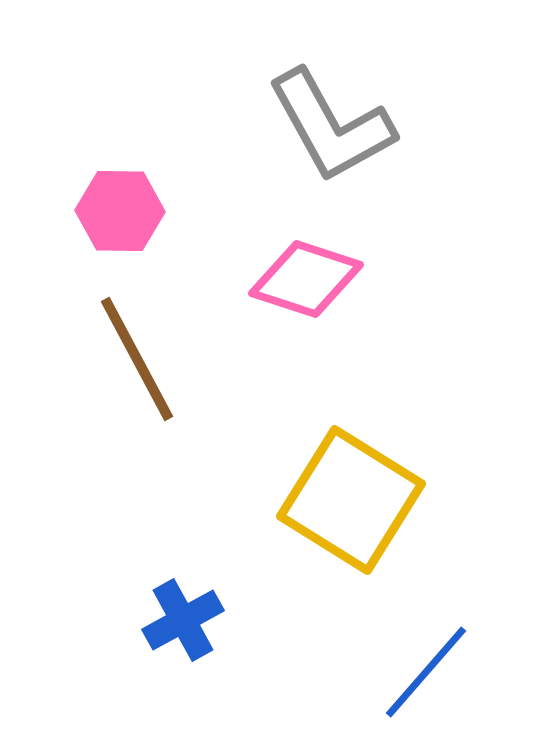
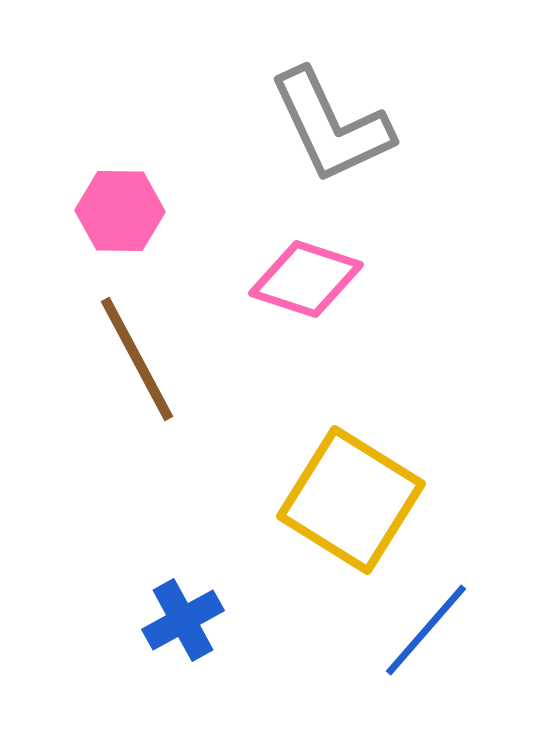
gray L-shape: rotated 4 degrees clockwise
blue line: moved 42 px up
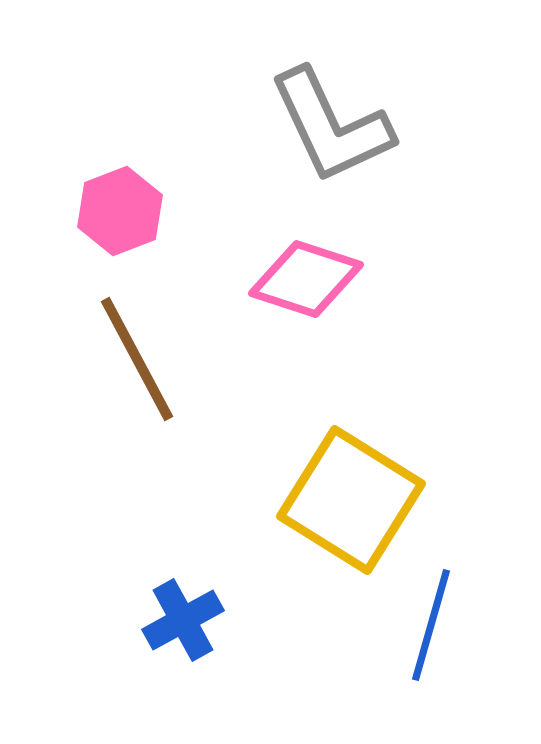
pink hexagon: rotated 22 degrees counterclockwise
blue line: moved 5 px right, 5 px up; rotated 25 degrees counterclockwise
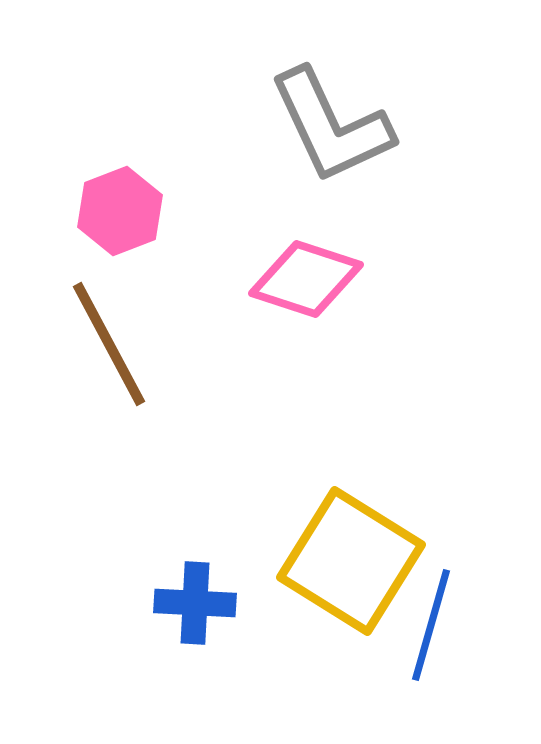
brown line: moved 28 px left, 15 px up
yellow square: moved 61 px down
blue cross: moved 12 px right, 17 px up; rotated 32 degrees clockwise
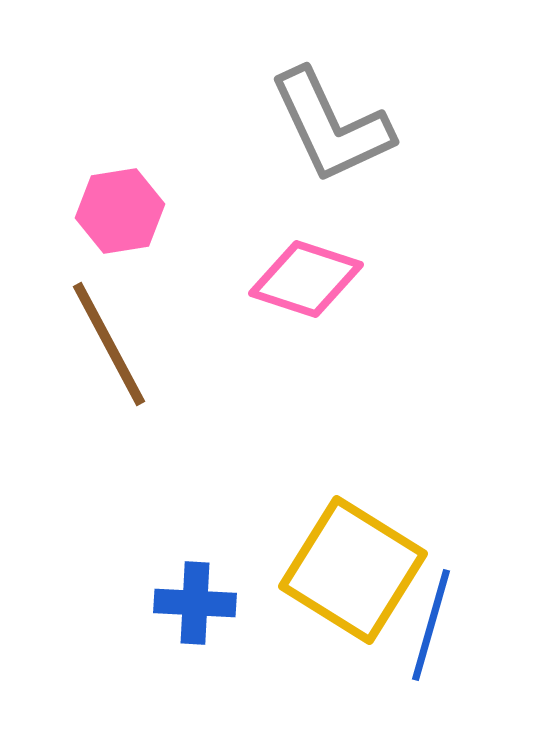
pink hexagon: rotated 12 degrees clockwise
yellow square: moved 2 px right, 9 px down
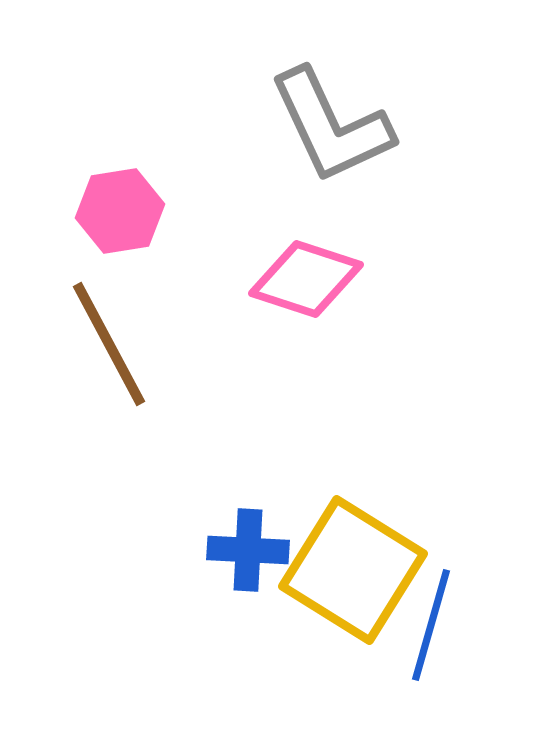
blue cross: moved 53 px right, 53 px up
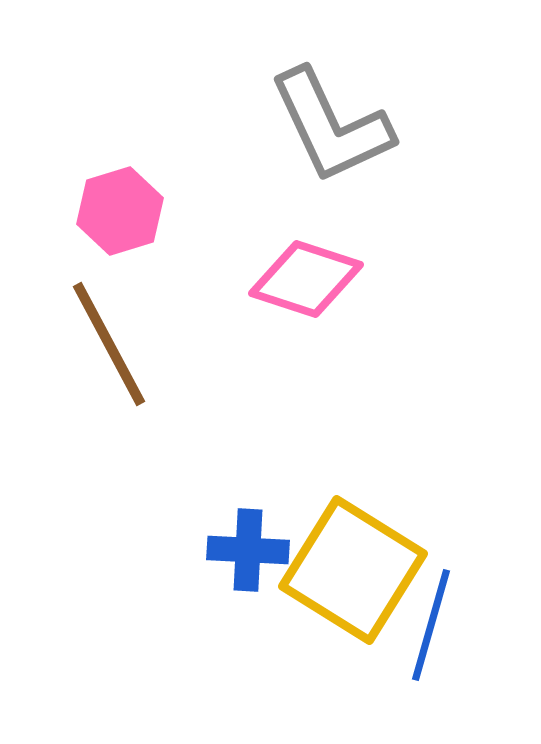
pink hexagon: rotated 8 degrees counterclockwise
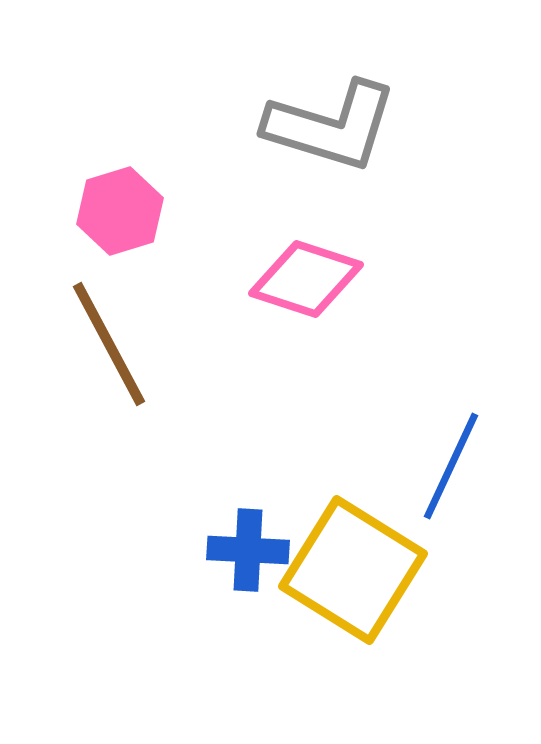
gray L-shape: rotated 48 degrees counterclockwise
blue line: moved 20 px right, 159 px up; rotated 9 degrees clockwise
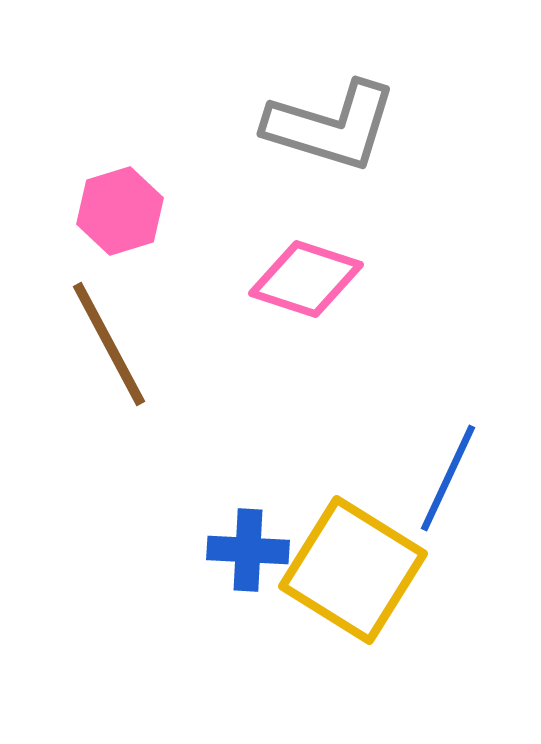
blue line: moved 3 px left, 12 px down
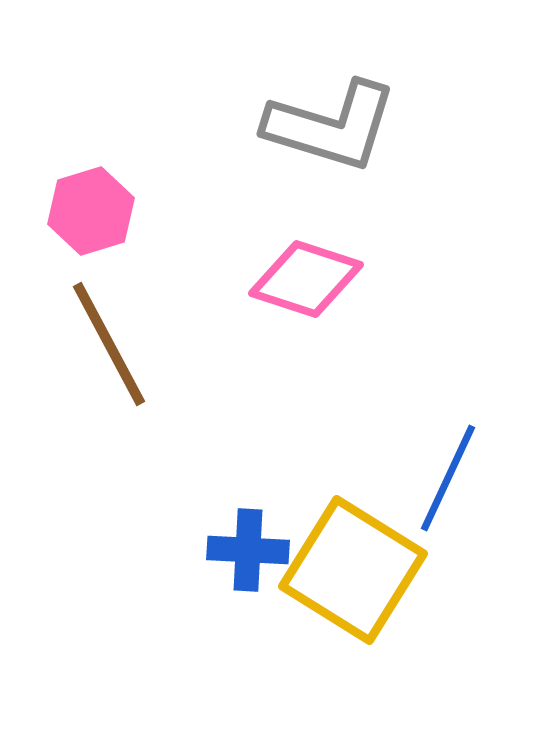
pink hexagon: moved 29 px left
